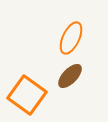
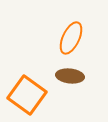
brown ellipse: rotated 52 degrees clockwise
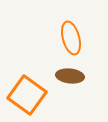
orange ellipse: rotated 40 degrees counterclockwise
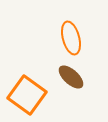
brown ellipse: moved 1 px right, 1 px down; rotated 36 degrees clockwise
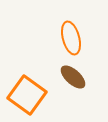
brown ellipse: moved 2 px right
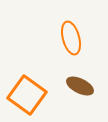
brown ellipse: moved 7 px right, 9 px down; rotated 16 degrees counterclockwise
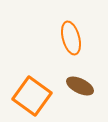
orange square: moved 5 px right, 1 px down
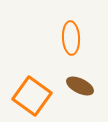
orange ellipse: rotated 12 degrees clockwise
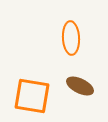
orange square: rotated 27 degrees counterclockwise
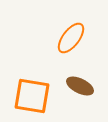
orange ellipse: rotated 40 degrees clockwise
